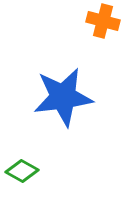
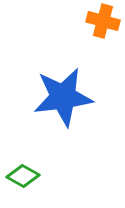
green diamond: moved 1 px right, 5 px down
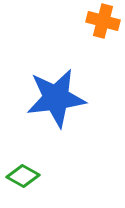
blue star: moved 7 px left, 1 px down
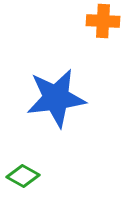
orange cross: rotated 12 degrees counterclockwise
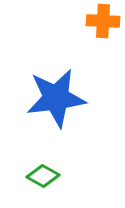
green diamond: moved 20 px right
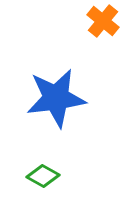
orange cross: rotated 36 degrees clockwise
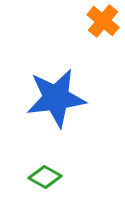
green diamond: moved 2 px right, 1 px down
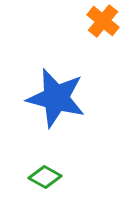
blue star: rotated 22 degrees clockwise
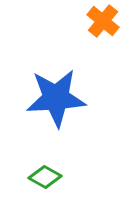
blue star: rotated 18 degrees counterclockwise
